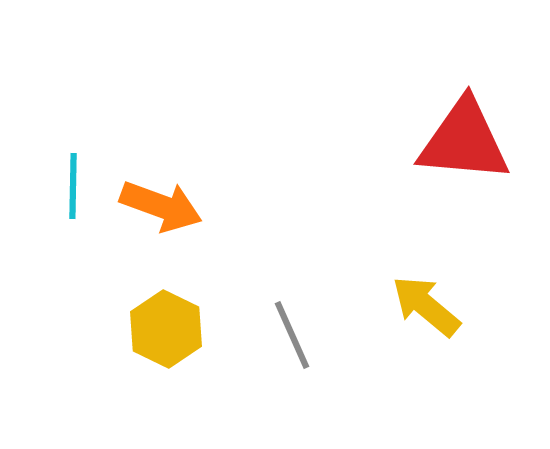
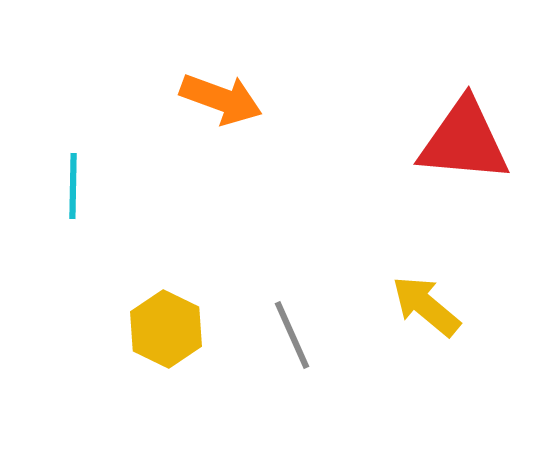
orange arrow: moved 60 px right, 107 px up
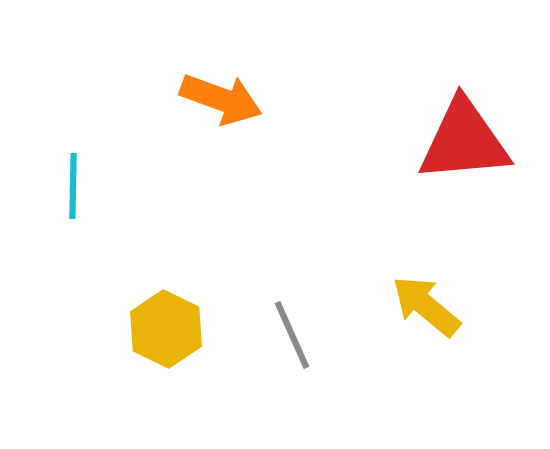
red triangle: rotated 10 degrees counterclockwise
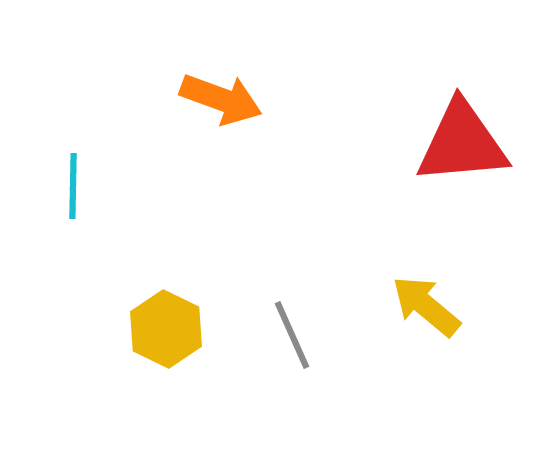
red triangle: moved 2 px left, 2 px down
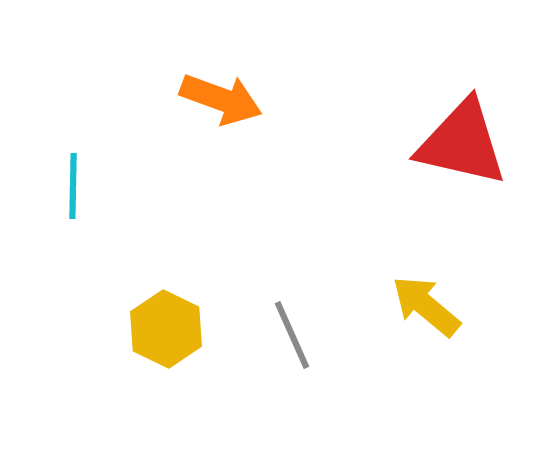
red triangle: rotated 18 degrees clockwise
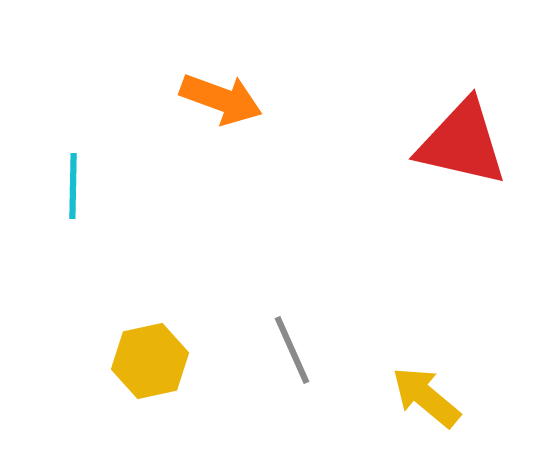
yellow arrow: moved 91 px down
yellow hexagon: moved 16 px left, 32 px down; rotated 22 degrees clockwise
gray line: moved 15 px down
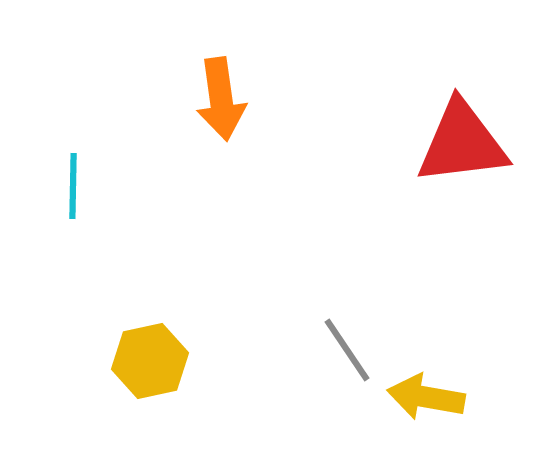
orange arrow: rotated 62 degrees clockwise
red triangle: rotated 20 degrees counterclockwise
gray line: moved 55 px right; rotated 10 degrees counterclockwise
yellow arrow: rotated 30 degrees counterclockwise
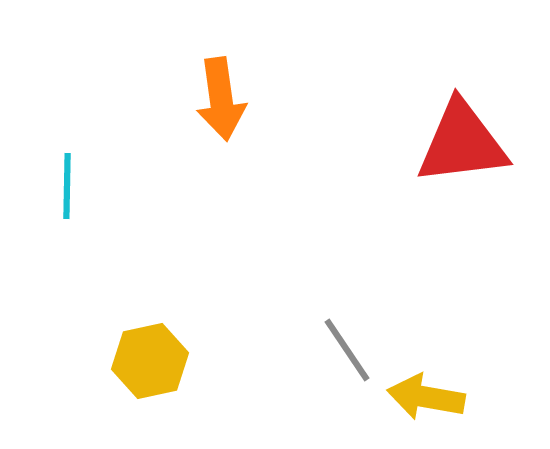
cyan line: moved 6 px left
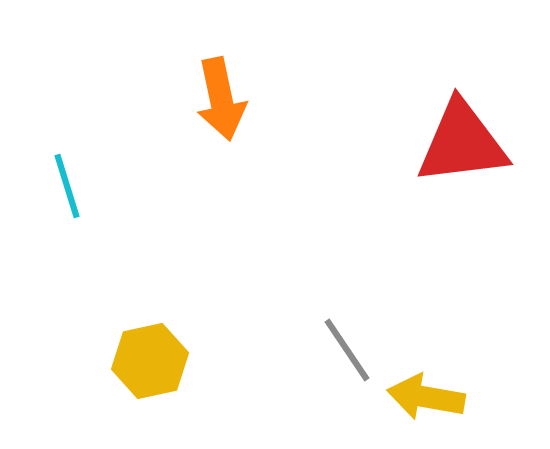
orange arrow: rotated 4 degrees counterclockwise
cyan line: rotated 18 degrees counterclockwise
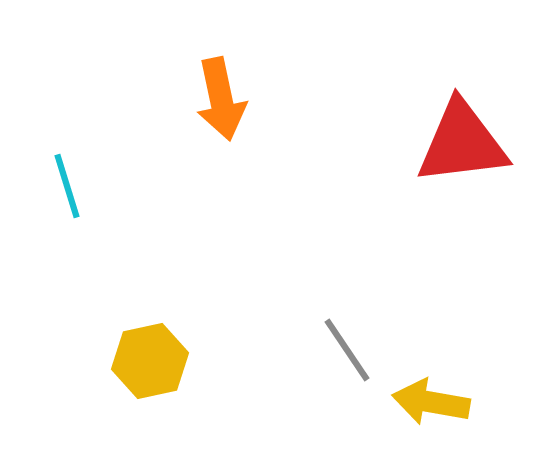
yellow arrow: moved 5 px right, 5 px down
